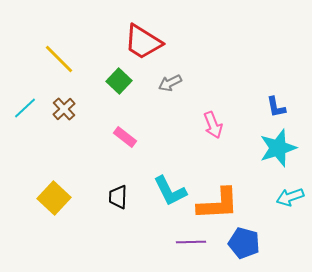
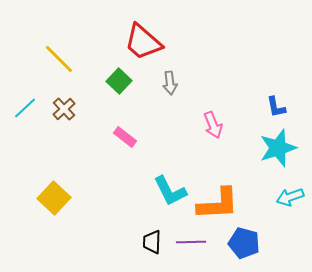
red trapezoid: rotated 9 degrees clockwise
gray arrow: rotated 70 degrees counterclockwise
black trapezoid: moved 34 px right, 45 px down
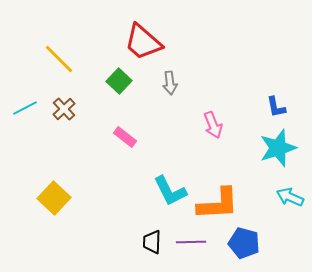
cyan line: rotated 15 degrees clockwise
cyan arrow: rotated 44 degrees clockwise
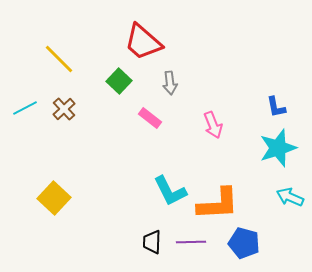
pink rectangle: moved 25 px right, 19 px up
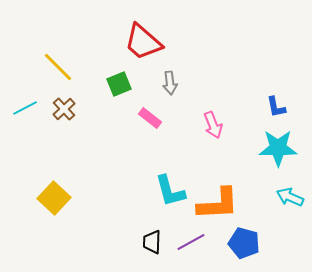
yellow line: moved 1 px left, 8 px down
green square: moved 3 px down; rotated 25 degrees clockwise
cyan star: rotated 18 degrees clockwise
cyan L-shape: rotated 12 degrees clockwise
purple line: rotated 28 degrees counterclockwise
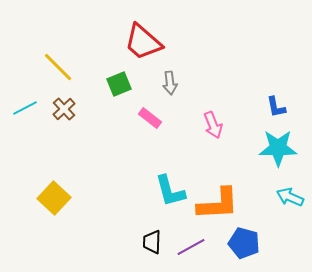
purple line: moved 5 px down
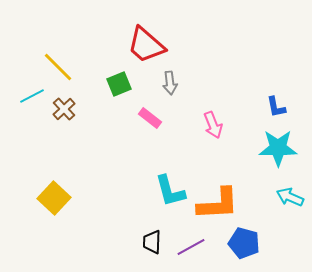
red trapezoid: moved 3 px right, 3 px down
cyan line: moved 7 px right, 12 px up
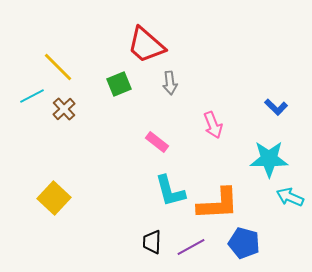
blue L-shape: rotated 35 degrees counterclockwise
pink rectangle: moved 7 px right, 24 px down
cyan star: moved 9 px left, 11 px down
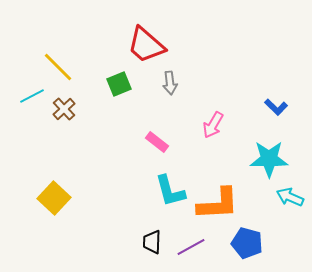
pink arrow: rotated 52 degrees clockwise
blue pentagon: moved 3 px right
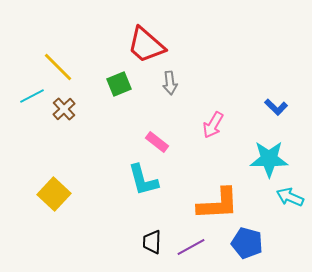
cyan L-shape: moved 27 px left, 11 px up
yellow square: moved 4 px up
